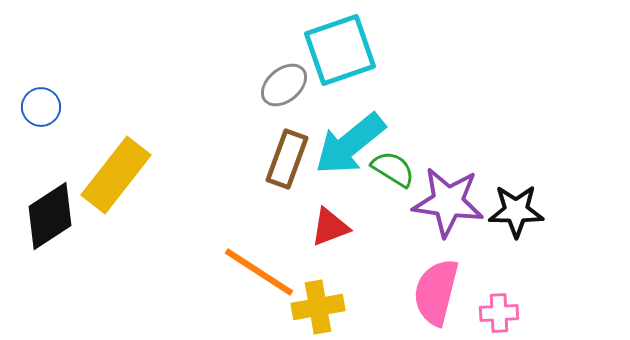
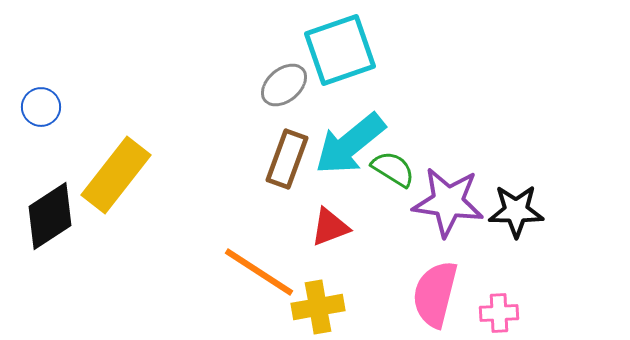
pink semicircle: moved 1 px left, 2 px down
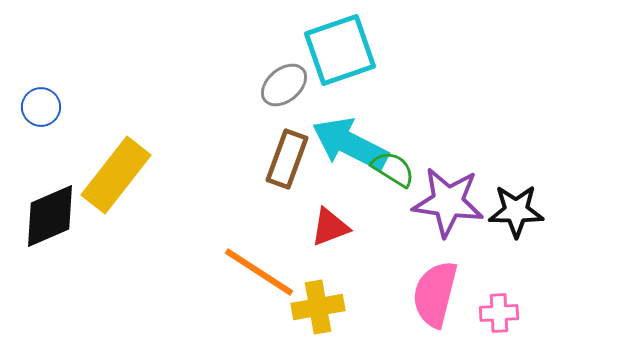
cyan arrow: rotated 66 degrees clockwise
black diamond: rotated 10 degrees clockwise
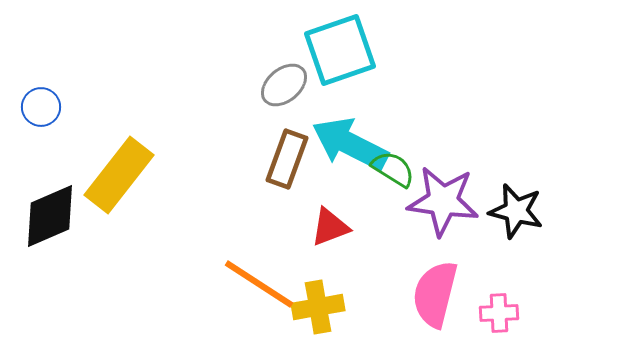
yellow rectangle: moved 3 px right
purple star: moved 5 px left, 1 px up
black star: rotated 14 degrees clockwise
orange line: moved 12 px down
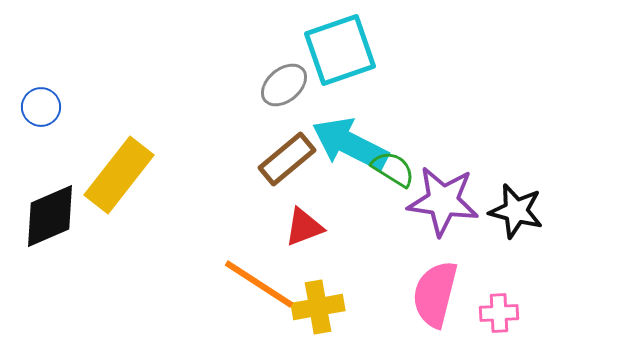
brown rectangle: rotated 30 degrees clockwise
red triangle: moved 26 px left
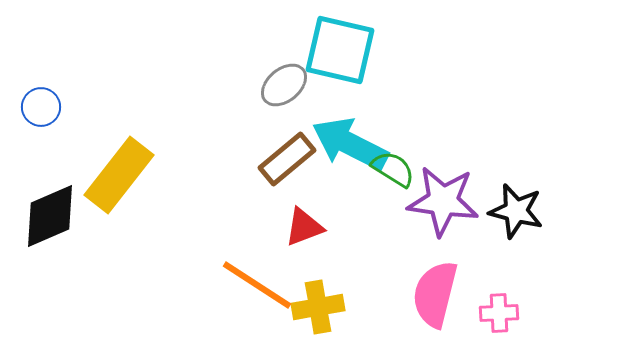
cyan square: rotated 32 degrees clockwise
orange line: moved 2 px left, 1 px down
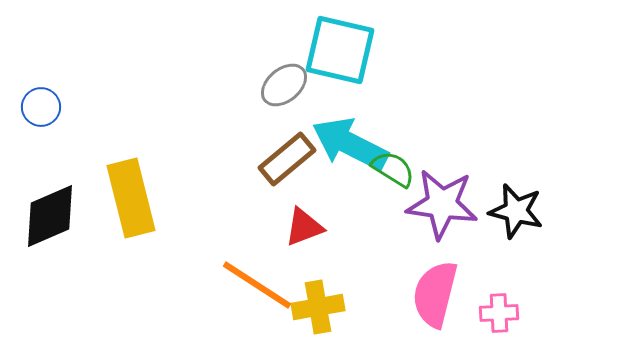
yellow rectangle: moved 12 px right, 23 px down; rotated 52 degrees counterclockwise
purple star: moved 1 px left, 3 px down
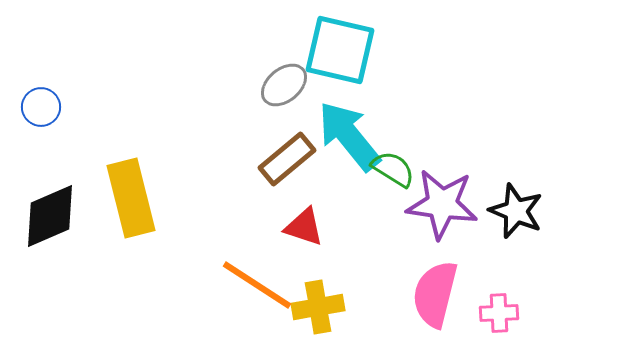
cyan arrow: moved 1 px left, 8 px up; rotated 24 degrees clockwise
black star: rotated 8 degrees clockwise
red triangle: rotated 39 degrees clockwise
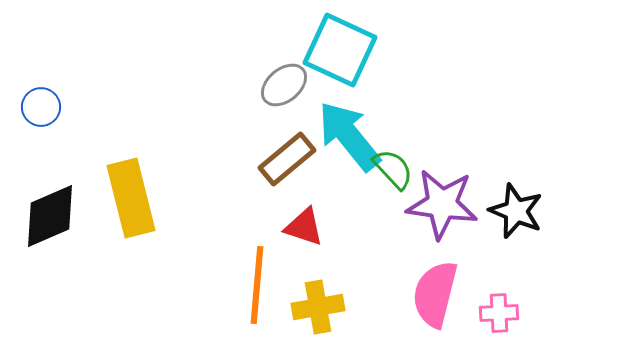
cyan square: rotated 12 degrees clockwise
green semicircle: rotated 15 degrees clockwise
orange line: rotated 62 degrees clockwise
